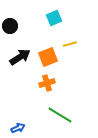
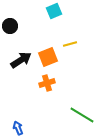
cyan square: moved 7 px up
black arrow: moved 1 px right, 3 px down
green line: moved 22 px right
blue arrow: rotated 88 degrees counterclockwise
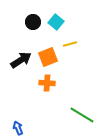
cyan square: moved 2 px right, 11 px down; rotated 28 degrees counterclockwise
black circle: moved 23 px right, 4 px up
orange cross: rotated 21 degrees clockwise
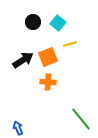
cyan square: moved 2 px right, 1 px down
black arrow: moved 2 px right
orange cross: moved 1 px right, 1 px up
green line: moved 1 px left, 4 px down; rotated 20 degrees clockwise
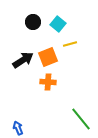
cyan square: moved 1 px down
